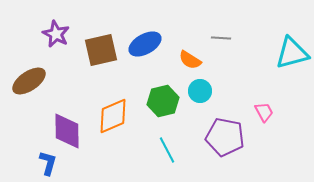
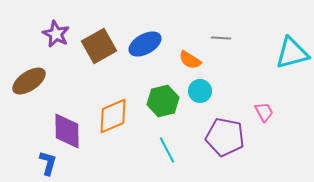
brown square: moved 2 px left, 4 px up; rotated 16 degrees counterclockwise
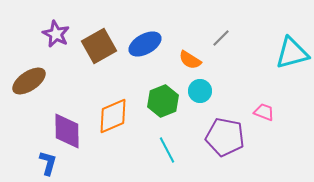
gray line: rotated 48 degrees counterclockwise
green hexagon: rotated 8 degrees counterclockwise
pink trapezoid: rotated 40 degrees counterclockwise
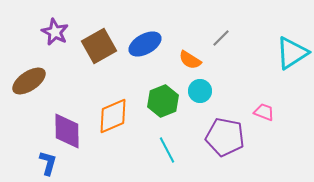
purple star: moved 1 px left, 2 px up
cyan triangle: rotated 18 degrees counterclockwise
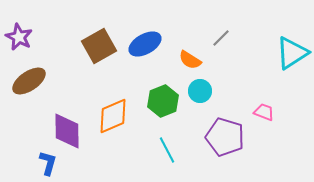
purple star: moved 36 px left, 5 px down
purple pentagon: rotated 6 degrees clockwise
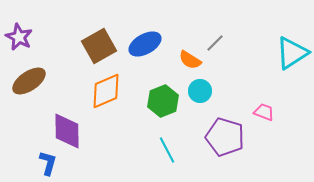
gray line: moved 6 px left, 5 px down
orange diamond: moved 7 px left, 25 px up
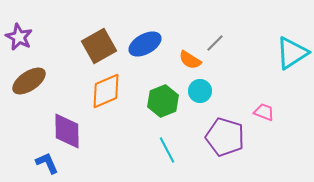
blue L-shape: moved 1 px left; rotated 40 degrees counterclockwise
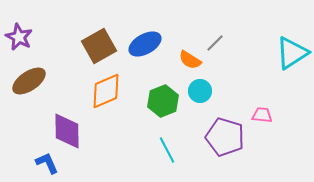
pink trapezoid: moved 2 px left, 3 px down; rotated 15 degrees counterclockwise
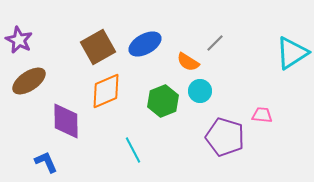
purple star: moved 3 px down
brown square: moved 1 px left, 1 px down
orange semicircle: moved 2 px left, 2 px down
purple diamond: moved 1 px left, 10 px up
cyan line: moved 34 px left
blue L-shape: moved 1 px left, 1 px up
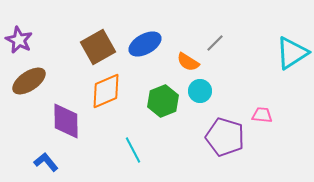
blue L-shape: rotated 15 degrees counterclockwise
